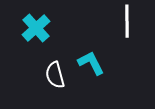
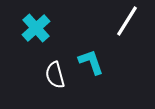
white line: rotated 32 degrees clockwise
cyan L-shape: moved 1 px up; rotated 8 degrees clockwise
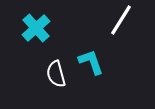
white line: moved 6 px left, 1 px up
white semicircle: moved 1 px right, 1 px up
